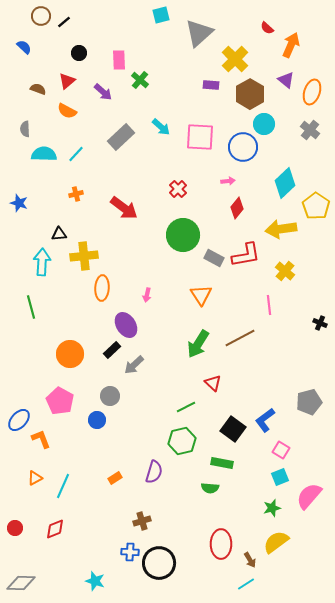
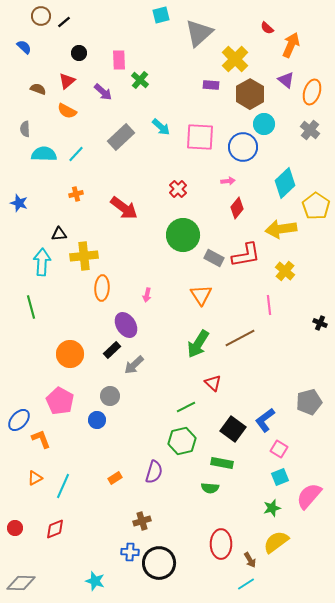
pink square at (281, 450): moved 2 px left, 1 px up
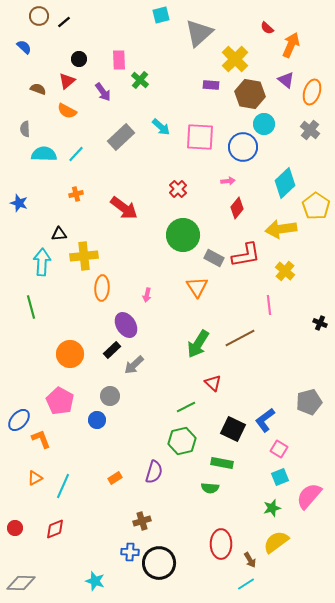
brown circle at (41, 16): moved 2 px left
black circle at (79, 53): moved 6 px down
purple arrow at (103, 92): rotated 12 degrees clockwise
brown hexagon at (250, 94): rotated 20 degrees counterclockwise
orange triangle at (201, 295): moved 4 px left, 8 px up
black square at (233, 429): rotated 10 degrees counterclockwise
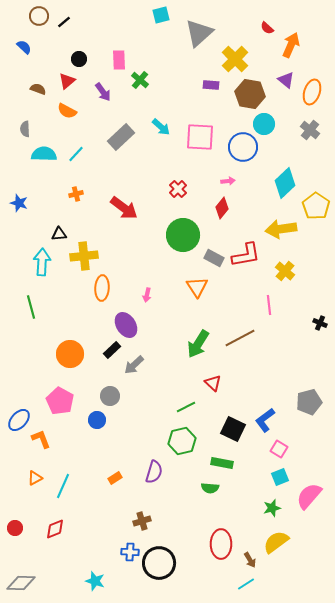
red diamond at (237, 208): moved 15 px left
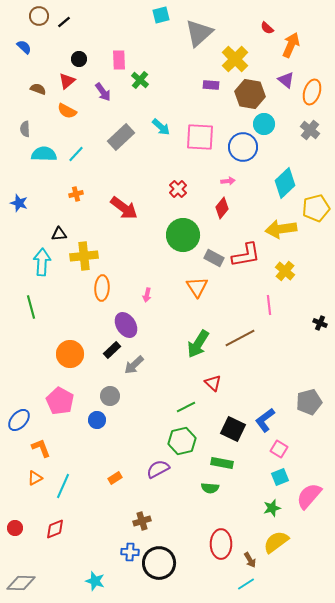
yellow pentagon at (316, 206): moved 2 px down; rotated 24 degrees clockwise
orange L-shape at (41, 439): moved 9 px down
purple semicircle at (154, 472): moved 4 px right, 3 px up; rotated 135 degrees counterclockwise
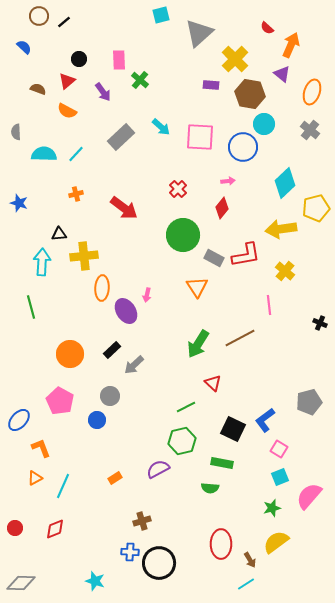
purple triangle at (286, 80): moved 4 px left, 6 px up
gray semicircle at (25, 129): moved 9 px left, 3 px down
purple ellipse at (126, 325): moved 14 px up
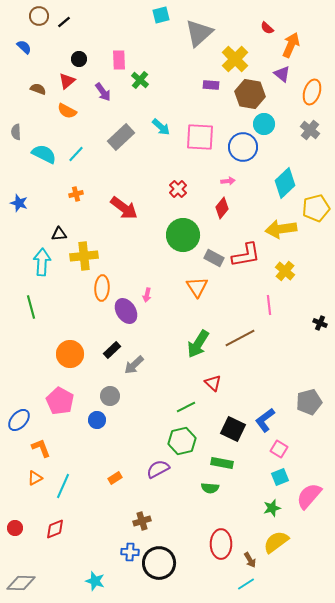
cyan semicircle at (44, 154): rotated 25 degrees clockwise
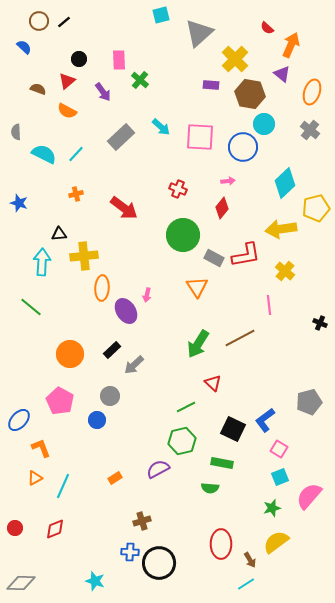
brown circle at (39, 16): moved 5 px down
red cross at (178, 189): rotated 24 degrees counterclockwise
green line at (31, 307): rotated 35 degrees counterclockwise
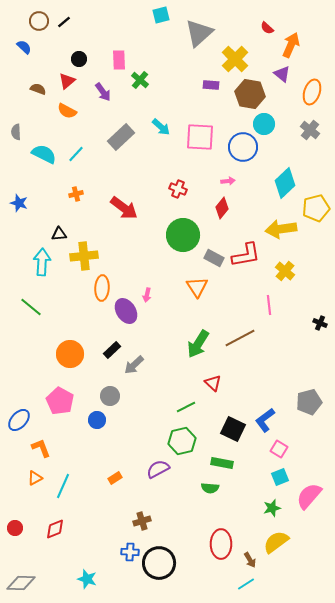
cyan star at (95, 581): moved 8 px left, 2 px up
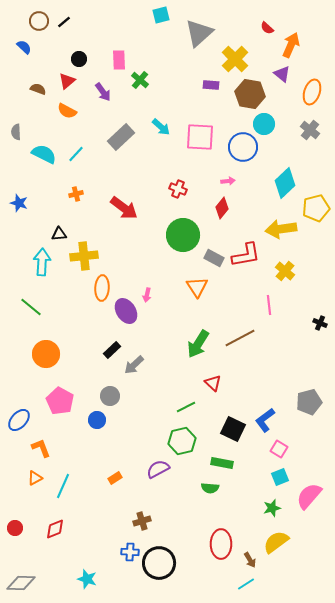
orange circle at (70, 354): moved 24 px left
